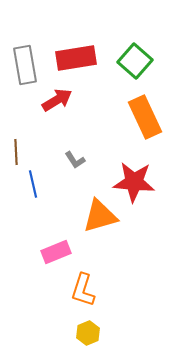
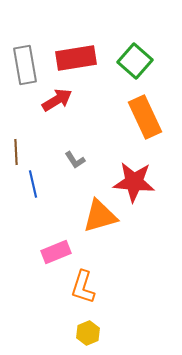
orange L-shape: moved 3 px up
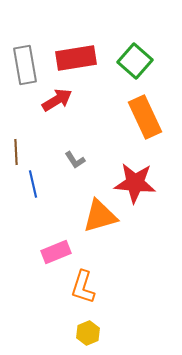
red star: moved 1 px right, 1 px down
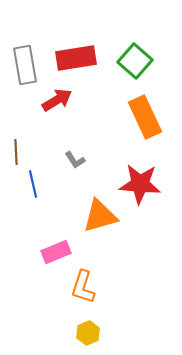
red star: moved 5 px right, 1 px down
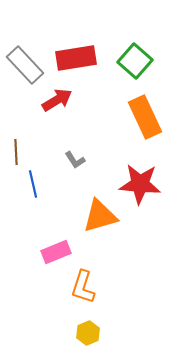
gray rectangle: rotated 33 degrees counterclockwise
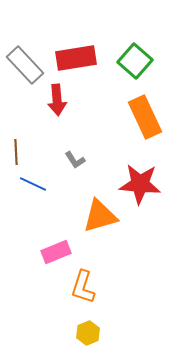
red arrow: rotated 116 degrees clockwise
blue line: rotated 52 degrees counterclockwise
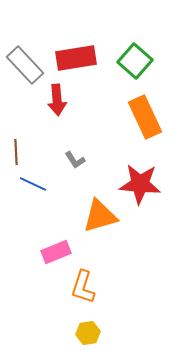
yellow hexagon: rotated 15 degrees clockwise
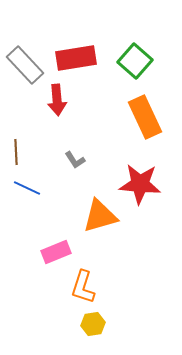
blue line: moved 6 px left, 4 px down
yellow hexagon: moved 5 px right, 9 px up
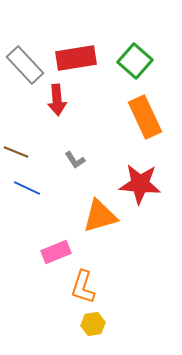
brown line: rotated 65 degrees counterclockwise
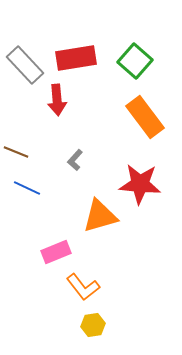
orange rectangle: rotated 12 degrees counterclockwise
gray L-shape: rotated 75 degrees clockwise
orange L-shape: rotated 56 degrees counterclockwise
yellow hexagon: moved 1 px down
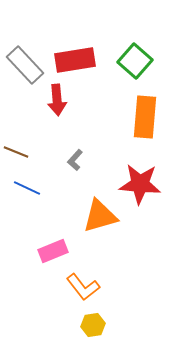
red rectangle: moved 1 px left, 2 px down
orange rectangle: rotated 42 degrees clockwise
pink rectangle: moved 3 px left, 1 px up
